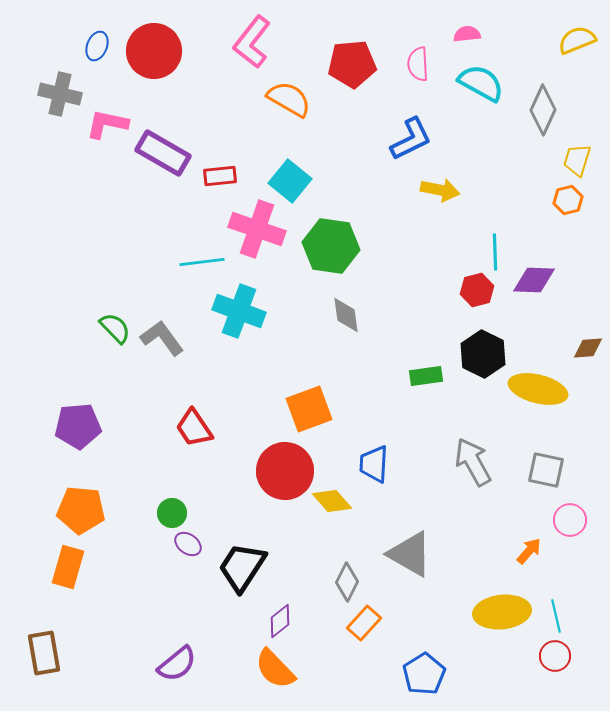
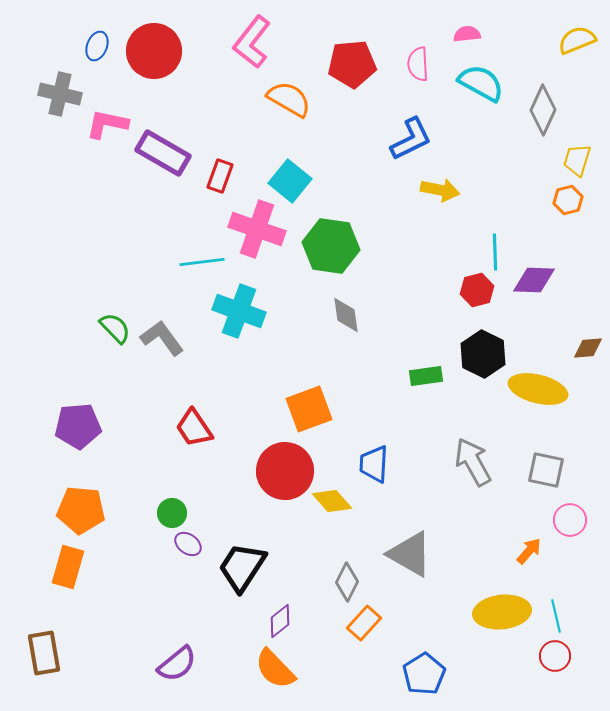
red rectangle at (220, 176): rotated 64 degrees counterclockwise
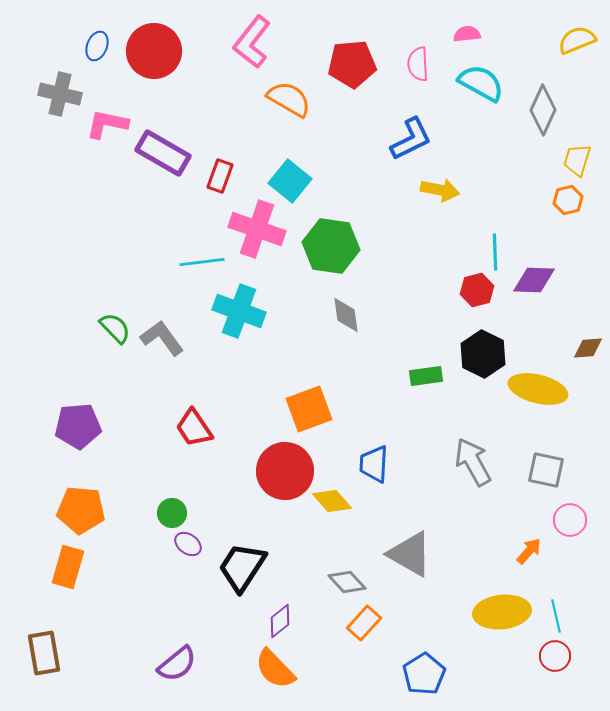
gray diamond at (347, 582): rotated 69 degrees counterclockwise
